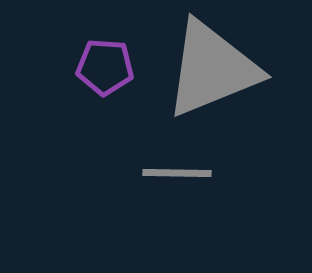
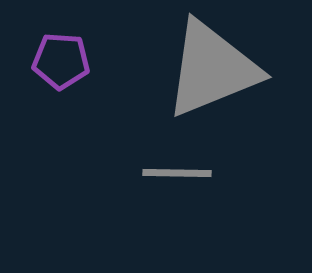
purple pentagon: moved 44 px left, 6 px up
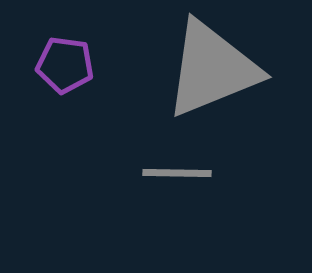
purple pentagon: moved 4 px right, 4 px down; rotated 4 degrees clockwise
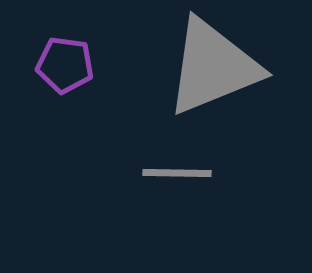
gray triangle: moved 1 px right, 2 px up
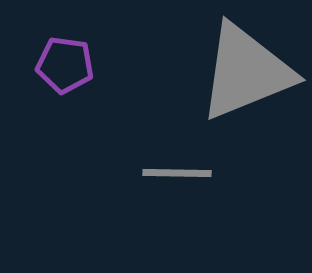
gray triangle: moved 33 px right, 5 px down
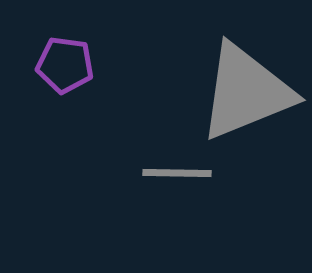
gray triangle: moved 20 px down
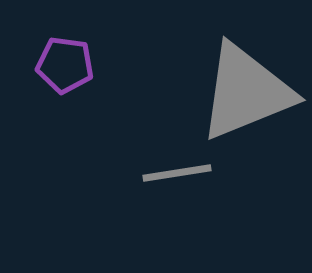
gray line: rotated 10 degrees counterclockwise
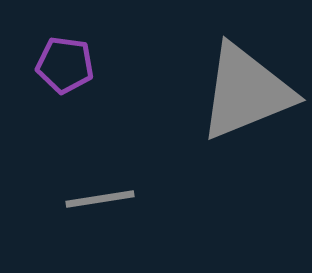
gray line: moved 77 px left, 26 px down
